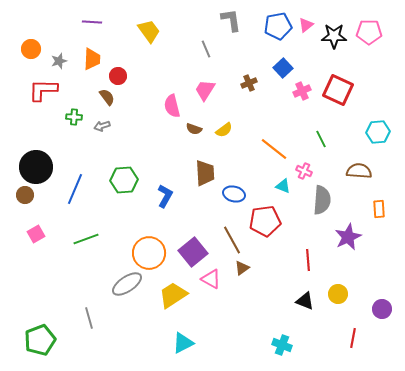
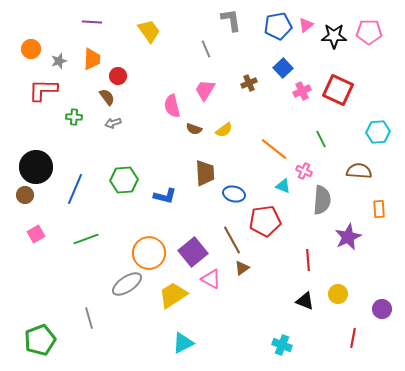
gray arrow at (102, 126): moved 11 px right, 3 px up
blue L-shape at (165, 196): rotated 75 degrees clockwise
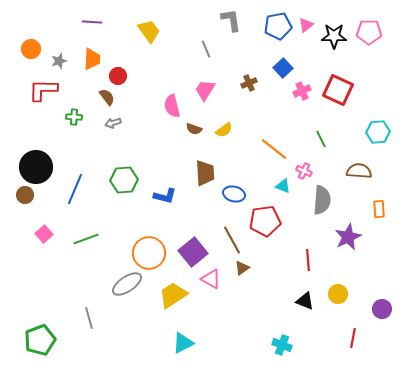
pink square at (36, 234): moved 8 px right; rotated 12 degrees counterclockwise
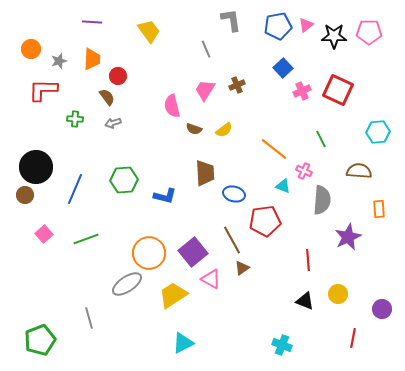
brown cross at (249, 83): moved 12 px left, 2 px down
green cross at (74, 117): moved 1 px right, 2 px down
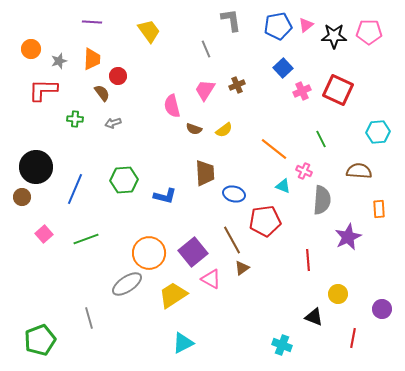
brown semicircle at (107, 97): moved 5 px left, 4 px up
brown circle at (25, 195): moved 3 px left, 2 px down
black triangle at (305, 301): moved 9 px right, 16 px down
